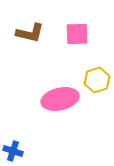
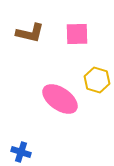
yellow hexagon: rotated 25 degrees counterclockwise
pink ellipse: rotated 48 degrees clockwise
blue cross: moved 8 px right, 1 px down
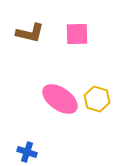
yellow hexagon: moved 19 px down
blue cross: moved 6 px right
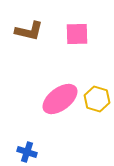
brown L-shape: moved 1 px left, 2 px up
pink ellipse: rotated 72 degrees counterclockwise
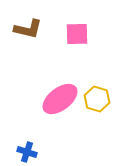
brown L-shape: moved 1 px left, 2 px up
